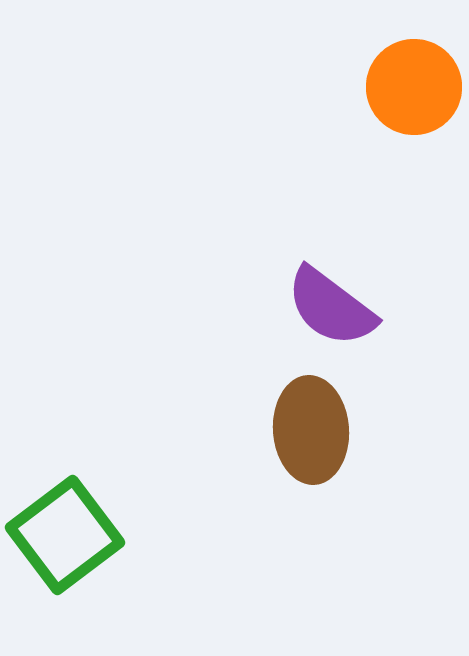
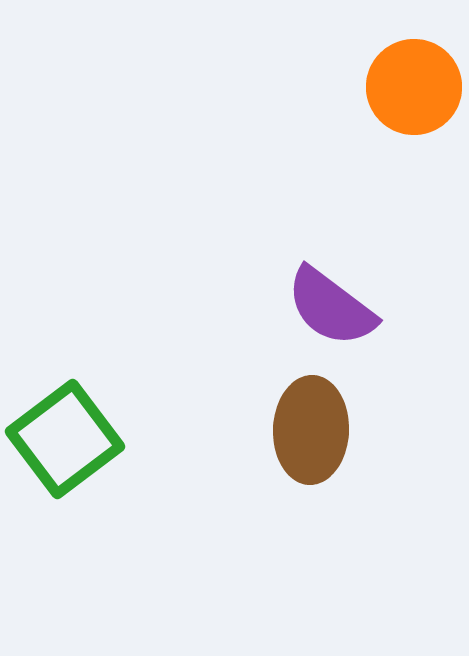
brown ellipse: rotated 6 degrees clockwise
green square: moved 96 px up
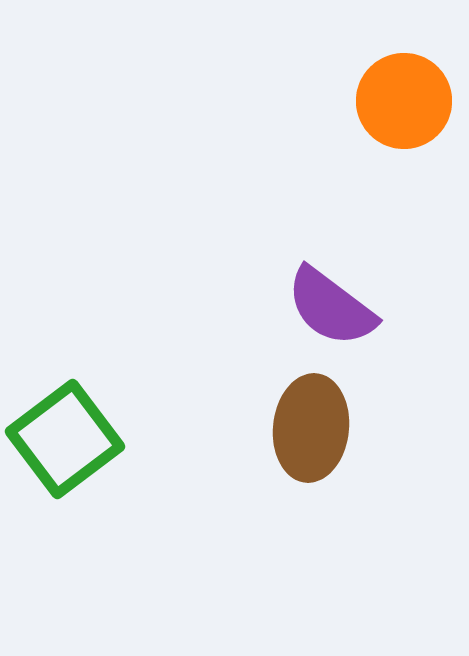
orange circle: moved 10 px left, 14 px down
brown ellipse: moved 2 px up; rotated 4 degrees clockwise
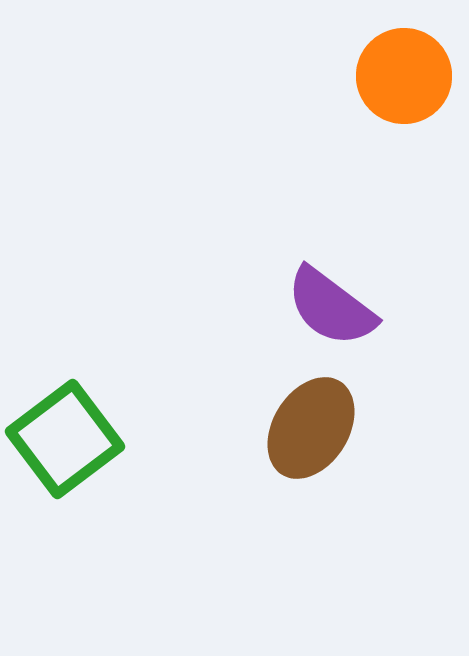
orange circle: moved 25 px up
brown ellipse: rotated 26 degrees clockwise
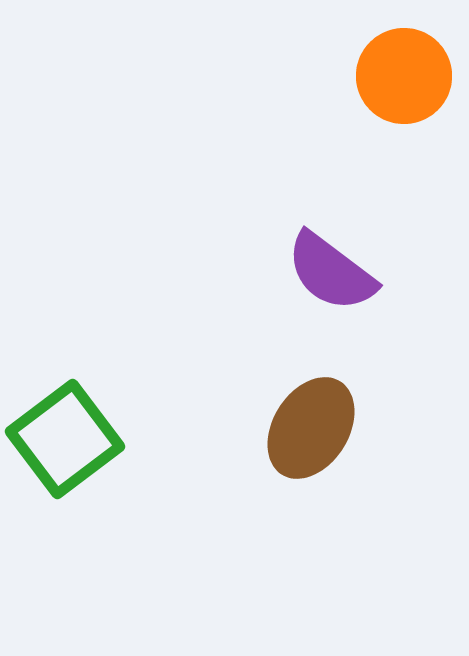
purple semicircle: moved 35 px up
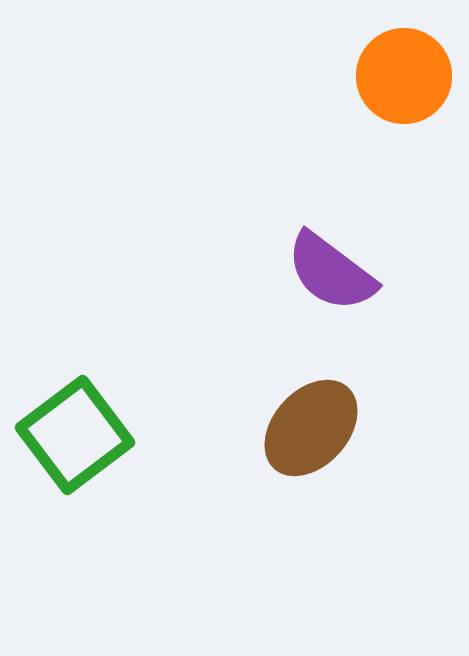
brown ellipse: rotated 10 degrees clockwise
green square: moved 10 px right, 4 px up
